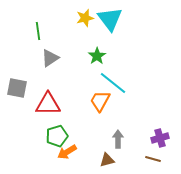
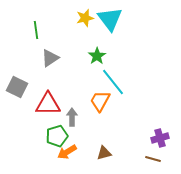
green line: moved 2 px left, 1 px up
cyan line: moved 1 px up; rotated 12 degrees clockwise
gray square: moved 1 px up; rotated 15 degrees clockwise
gray arrow: moved 46 px left, 22 px up
brown triangle: moved 3 px left, 7 px up
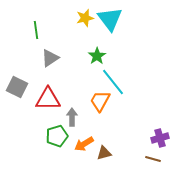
red triangle: moved 5 px up
orange arrow: moved 17 px right, 8 px up
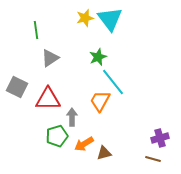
green star: moved 1 px right, 1 px down; rotated 12 degrees clockwise
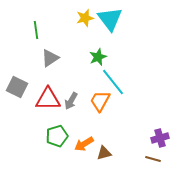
gray arrow: moved 1 px left, 16 px up; rotated 150 degrees counterclockwise
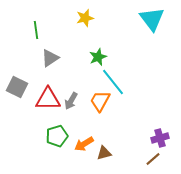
cyan triangle: moved 42 px right
brown line: rotated 56 degrees counterclockwise
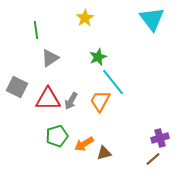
yellow star: rotated 18 degrees counterclockwise
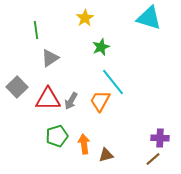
cyan triangle: moved 3 px left, 1 px up; rotated 36 degrees counterclockwise
green star: moved 3 px right, 10 px up
gray square: rotated 20 degrees clockwise
purple cross: rotated 18 degrees clockwise
orange arrow: rotated 114 degrees clockwise
brown triangle: moved 2 px right, 2 px down
